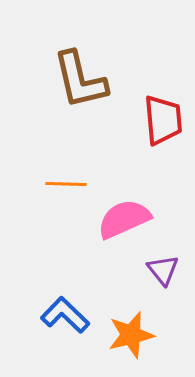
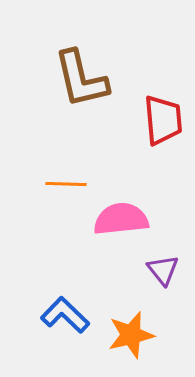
brown L-shape: moved 1 px right, 1 px up
pink semicircle: moved 3 px left; rotated 18 degrees clockwise
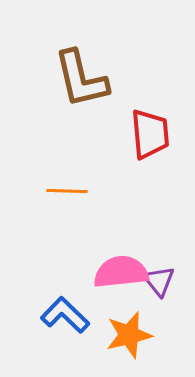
red trapezoid: moved 13 px left, 14 px down
orange line: moved 1 px right, 7 px down
pink semicircle: moved 53 px down
purple triangle: moved 4 px left, 11 px down
orange star: moved 2 px left
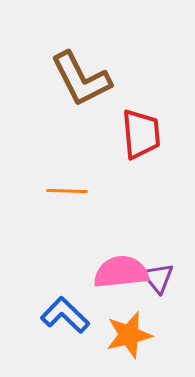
brown L-shape: rotated 14 degrees counterclockwise
red trapezoid: moved 9 px left
purple triangle: moved 1 px left, 3 px up
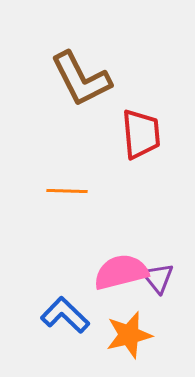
pink semicircle: rotated 8 degrees counterclockwise
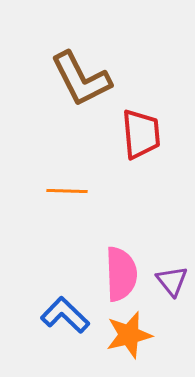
pink semicircle: moved 2 px down; rotated 102 degrees clockwise
purple triangle: moved 14 px right, 3 px down
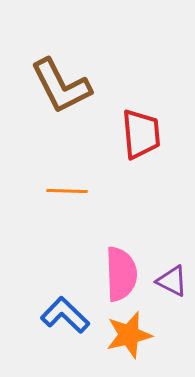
brown L-shape: moved 20 px left, 7 px down
purple triangle: rotated 24 degrees counterclockwise
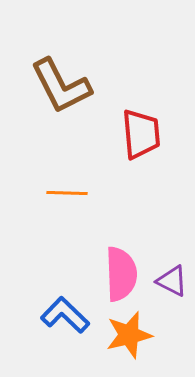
orange line: moved 2 px down
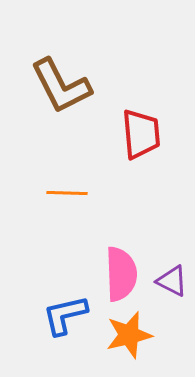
blue L-shape: rotated 57 degrees counterclockwise
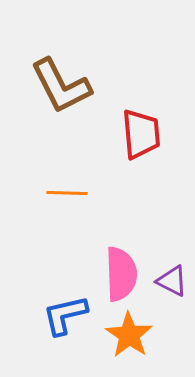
orange star: rotated 24 degrees counterclockwise
